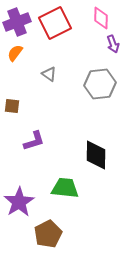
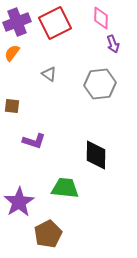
orange semicircle: moved 3 px left
purple L-shape: rotated 35 degrees clockwise
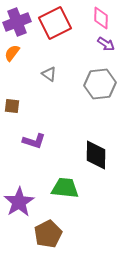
purple arrow: moved 7 px left; rotated 36 degrees counterclockwise
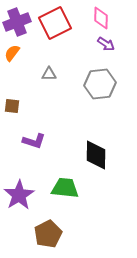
gray triangle: rotated 35 degrees counterclockwise
purple star: moved 7 px up
